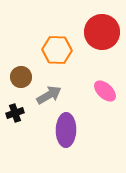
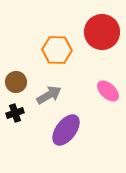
brown circle: moved 5 px left, 5 px down
pink ellipse: moved 3 px right
purple ellipse: rotated 36 degrees clockwise
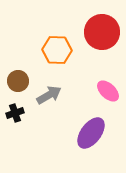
brown circle: moved 2 px right, 1 px up
purple ellipse: moved 25 px right, 3 px down
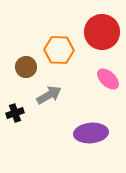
orange hexagon: moved 2 px right
brown circle: moved 8 px right, 14 px up
pink ellipse: moved 12 px up
purple ellipse: rotated 48 degrees clockwise
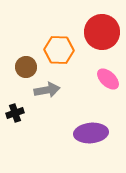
gray arrow: moved 2 px left, 5 px up; rotated 20 degrees clockwise
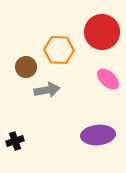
black cross: moved 28 px down
purple ellipse: moved 7 px right, 2 px down
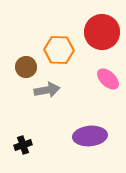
purple ellipse: moved 8 px left, 1 px down
black cross: moved 8 px right, 4 px down
